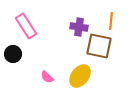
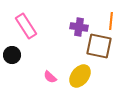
black circle: moved 1 px left, 1 px down
pink semicircle: moved 3 px right
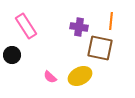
brown square: moved 1 px right, 2 px down
yellow ellipse: rotated 25 degrees clockwise
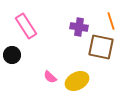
orange line: rotated 24 degrees counterclockwise
brown square: moved 1 px right, 1 px up
yellow ellipse: moved 3 px left, 5 px down
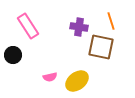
pink rectangle: moved 2 px right
black circle: moved 1 px right
pink semicircle: rotated 56 degrees counterclockwise
yellow ellipse: rotated 10 degrees counterclockwise
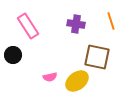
purple cross: moved 3 px left, 3 px up
brown square: moved 4 px left, 10 px down
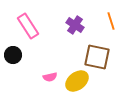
purple cross: moved 1 px left, 1 px down; rotated 24 degrees clockwise
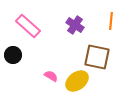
orange line: rotated 24 degrees clockwise
pink rectangle: rotated 15 degrees counterclockwise
pink semicircle: moved 1 px right, 1 px up; rotated 136 degrees counterclockwise
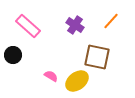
orange line: rotated 36 degrees clockwise
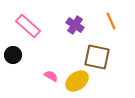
orange line: rotated 66 degrees counterclockwise
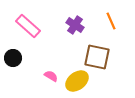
black circle: moved 3 px down
